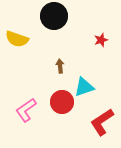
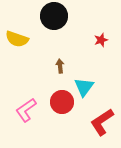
cyan triangle: rotated 35 degrees counterclockwise
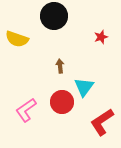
red star: moved 3 px up
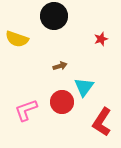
red star: moved 2 px down
brown arrow: rotated 80 degrees clockwise
pink L-shape: rotated 15 degrees clockwise
red L-shape: rotated 24 degrees counterclockwise
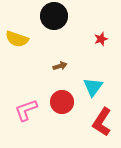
cyan triangle: moved 9 px right
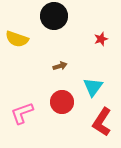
pink L-shape: moved 4 px left, 3 px down
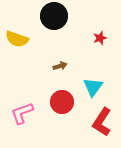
red star: moved 1 px left, 1 px up
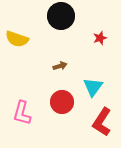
black circle: moved 7 px right
pink L-shape: rotated 55 degrees counterclockwise
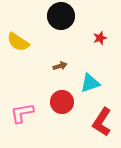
yellow semicircle: moved 1 px right, 3 px down; rotated 15 degrees clockwise
cyan triangle: moved 3 px left, 4 px up; rotated 35 degrees clockwise
pink L-shape: rotated 65 degrees clockwise
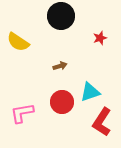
cyan triangle: moved 9 px down
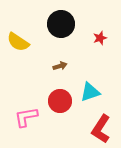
black circle: moved 8 px down
red circle: moved 2 px left, 1 px up
pink L-shape: moved 4 px right, 4 px down
red L-shape: moved 1 px left, 7 px down
